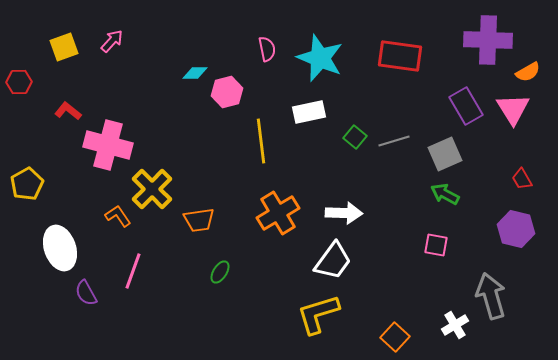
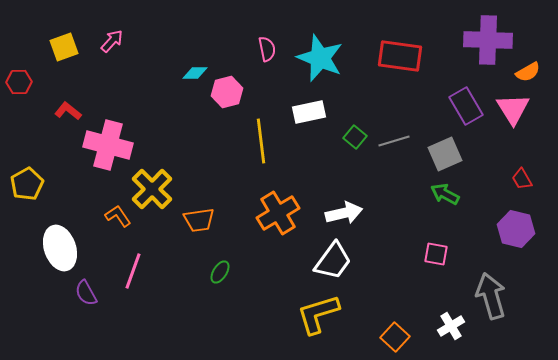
white arrow: rotated 15 degrees counterclockwise
pink square: moved 9 px down
white cross: moved 4 px left, 1 px down
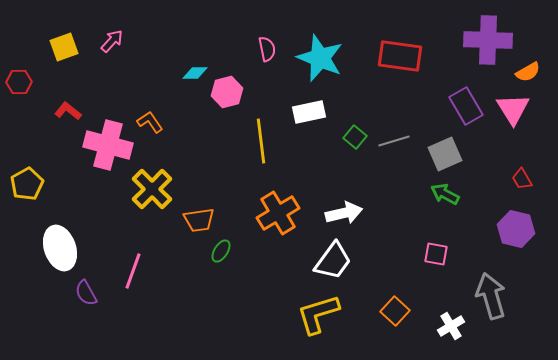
orange L-shape: moved 32 px right, 94 px up
green ellipse: moved 1 px right, 21 px up
orange square: moved 26 px up
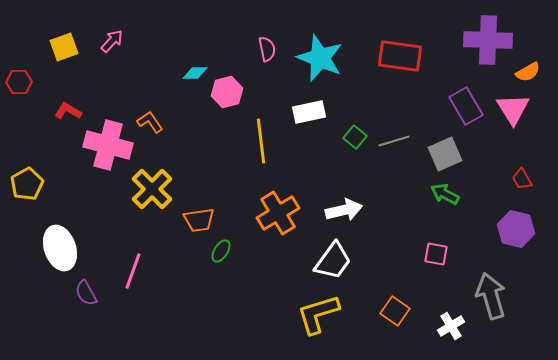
red L-shape: rotated 8 degrees counterclockwise
white arrow: moved 3 px up
orange square: rotated 8 degrees counterclockwise
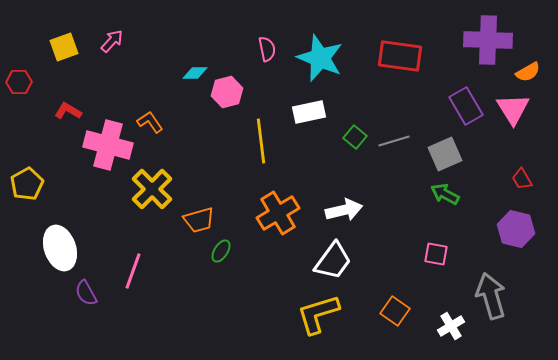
orange trapezoid: rotated 8 degrees counterclockwise
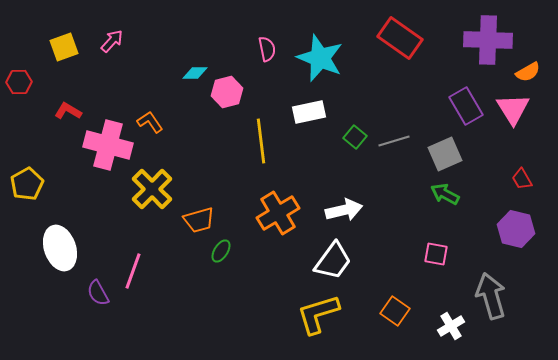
red rectangle: moved 18 px up; rotated 27 degrees clockwise
purple semicircle: moved 12 px right
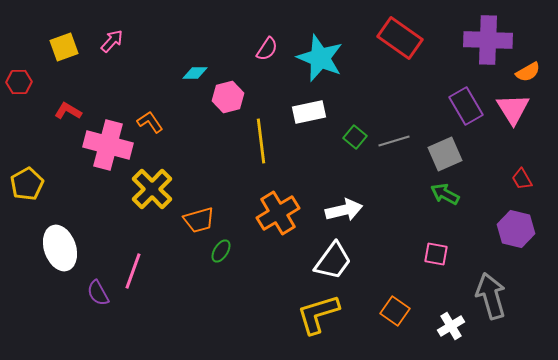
pink semicircle: rotated 45 degrees clockwise
pink hexagon: moved 1 px right, 5 px down
